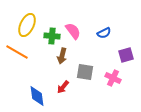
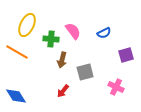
green cross: moved 1 px left, 3 px down
brown arrow: moved 4 px down
gray square: rotated 24 degrees counterclockwise
pink cross: moved 3 px right, 9 px down
red arrow: moved 4 px down
blue diamond: moved 21 px left; rotated 25 degrees counterclockwise
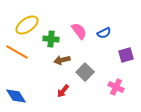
yellow ellipse: rotated 30 degrees clockwise
pink semicircle: moved 6 px right
brown arrow: rotated 63 degrees clockwise
gray square: rotated 30 degrees counterclockwise
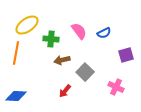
orange line: moved 1 px left, 1 px down; rotated 70 degrees clockwise
red arrow: moved 2 px right
blue diamond: rotated 55 degrees counterclockwise
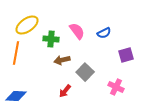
pink semicircle: moved 2 px left
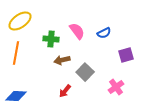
yellow ellipse: moved 7 px left, 4 px up
pink cross: rotated 28 degrees clockwise
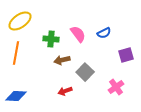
pink semicircle: moved 1 px right, 3 px down
red arrow: rotated 32 degrees clockwise
